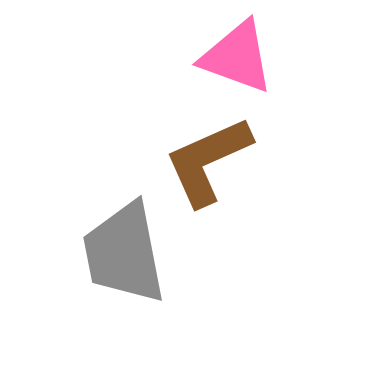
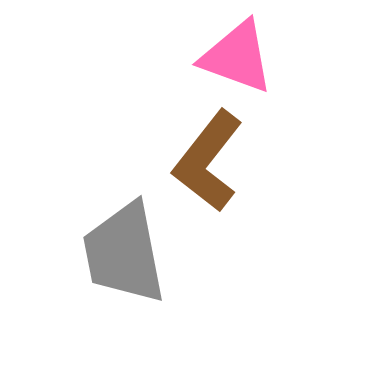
brown L-shape: rotated 28 degrees counterclockwise
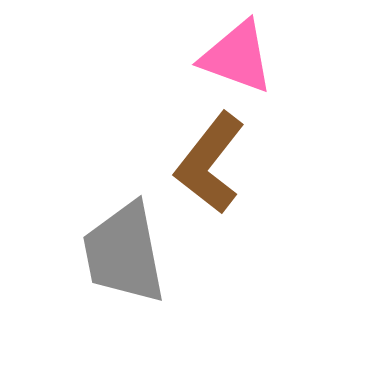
brown L-shape: moved 2 px right, 2 px down
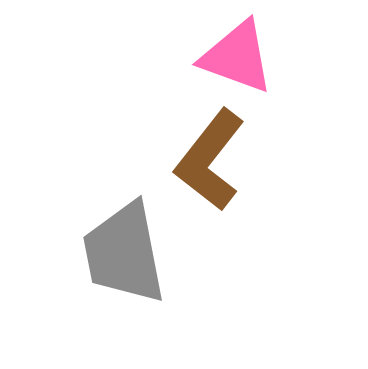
brown L-shape: moved 3 px up
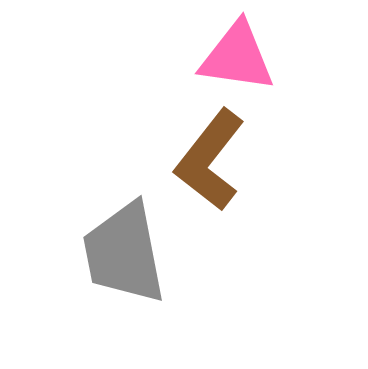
pink triangle: rotated 12 degrees counterclockwise
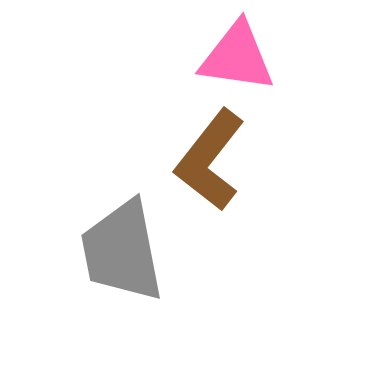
gray trapezoid: moved 2 px left, 2 px up
